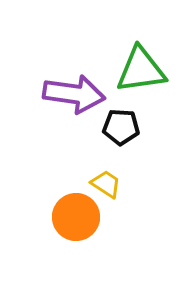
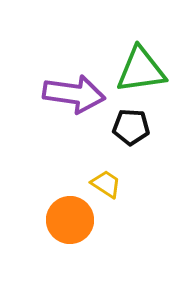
black pentagon: moved 10 px right
orange circle: moved 6 px left, 3 px down
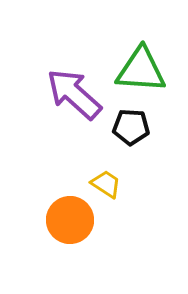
green triangle: rotated 12 degrees clockwise
purple arrow: rotated 146 degrees counterclockwise
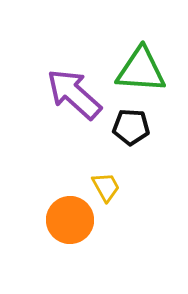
yellow trapezoid: moved 3 px down; rotated 28 degrees clockwise
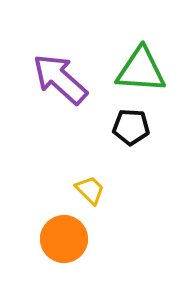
purple arrow: moved 14 px left, 15 px up
yellow trapezoid: moved 16 px left, 3 px down; rotated 16 degrees counterclockwise
orange circle: moved 6 px left, 19 px down
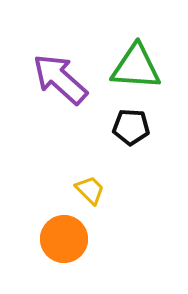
green triangle: moved 5 px left, 3 px up
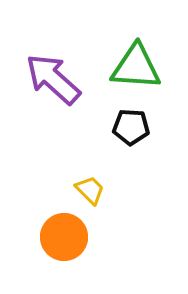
purple arrow: moved 7 px left
orange circle: moved 2 px up
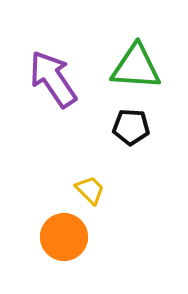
purple arrow: rotated 14 degrees clockwise
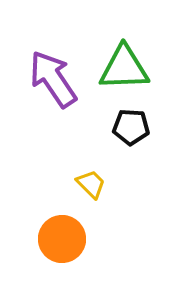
green triangle: moved 12 px left, 1 px down; rotated 6 degrees counterclockwise
yellow trapezoid: moved 1 px right, 6 px up
orange circle: moved 2 px left, 2 px down
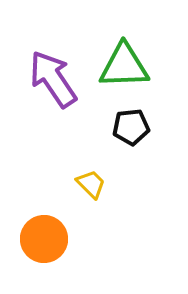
green triangle: moved 2 px up
black pentagon: rotated 9 degrees counterclockwise
orange circle: moved 18 px left
